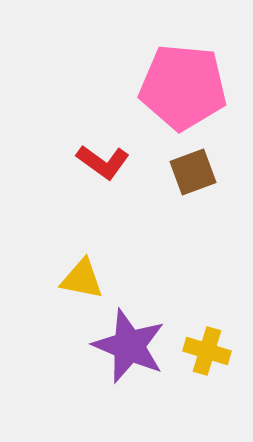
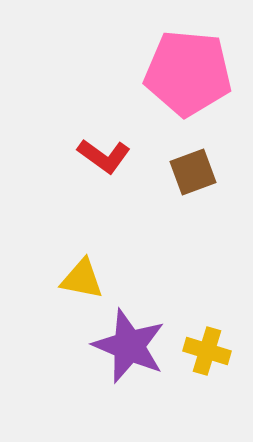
pink pentagon: moved 5 px right, 14 px up
red L-shape: moved 1 px right, 6 px up
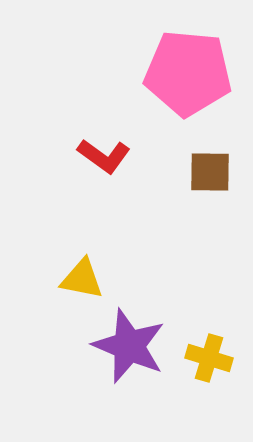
brown square: moved 17 px right; rotated 21 degrees clockwise
yellow cross: moved 2 px right, 7 px down
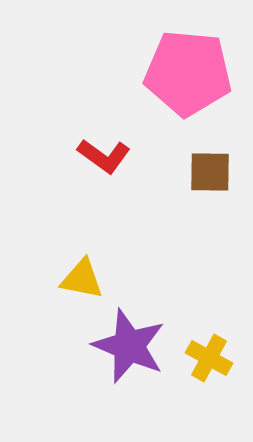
yellow cross: rotated 12 degrees clockwise
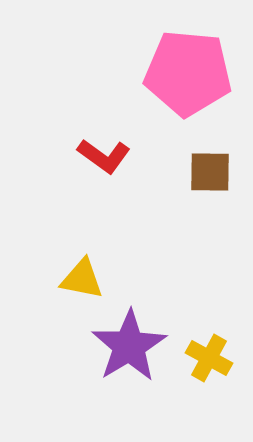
purple star: rotated 18 degrees clockwise
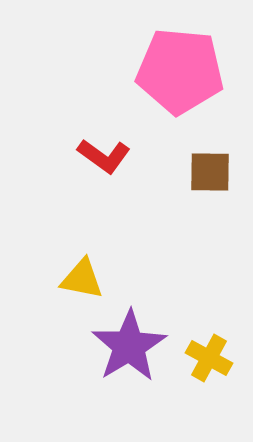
pink pentagon: moved 8 px left, 2 px up
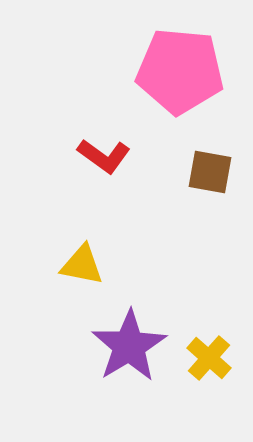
brown square: rotated 9 degrees clockwise
yellow triangle: moved 14 px up
yellow cross: rotated 12 degrees clockwise
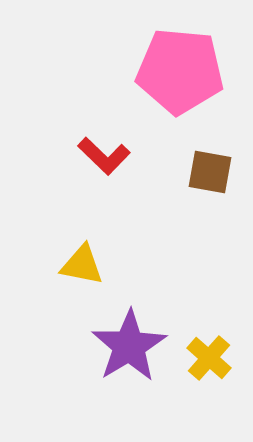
red L-shape: rotated 8 degrees clockwise
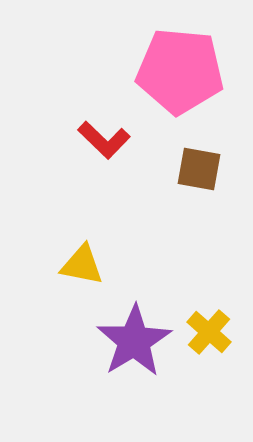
red L-shape: moved 16 px up
brown square: moved 11 px left, 3 px up
purple star: moved 5 px right, 5 px up
yellow cross: moved 26 px up
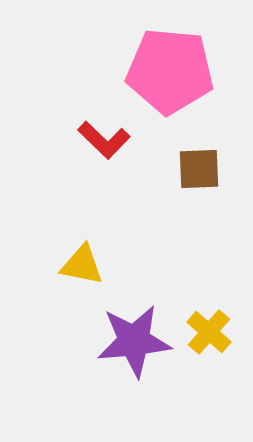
pink pentagon: moved 10 px left
brown square: rotated 12 degrees counterclockwise
purple star: rotated 26 degrees clockwise
